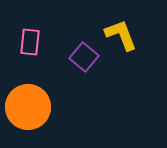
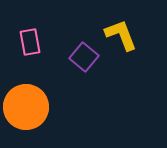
pink rectangle: rotated 16 degrees counterclockwise
orange circle: moved 2 px left
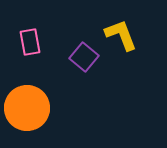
orange circle: moved 1 px right, 1 px down
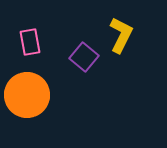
yellow L-shape: rotated 48 degrees clockwise
orange circle: moved 13 px up
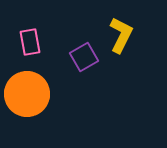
purple square: rotated 20 degrees clockwise
orange circle: moved 1 px up
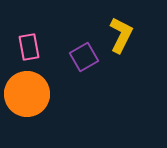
pink rectangle: moved 1 px left, 5 px down
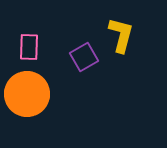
yellow L-shape: rotated 12 degrees counterclockwise
pink rectangle: rotated 12 degrees clockwise
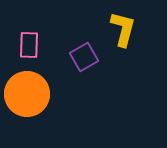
yellow L-shape: moved 2 px right, 6 px up
pink rectangle: moved 2 px up
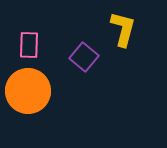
purple square: rotated 20 degrees counterclockwise
orange circle: moved 1 px right, 3 px up
